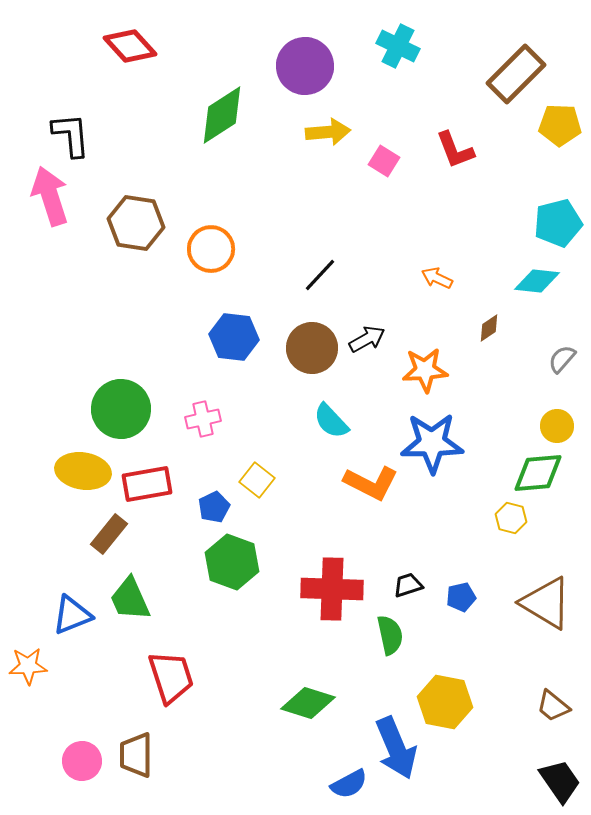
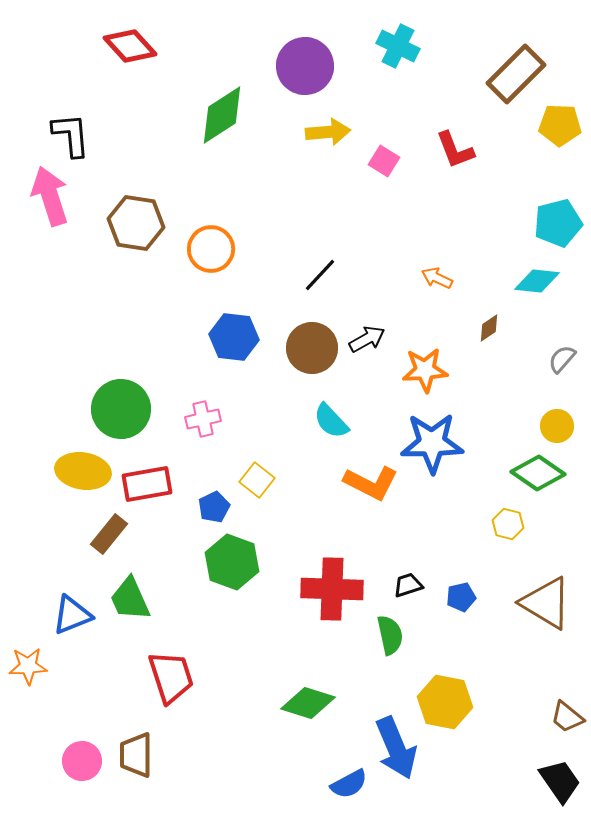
green diamond at (538, 473): rotated 40 degrees clockwise
yellow hexagon at (511, 518): moved 3 px left, 6 px down
brown trapezoid at (553, 706): moved 14 px right, 11 px down
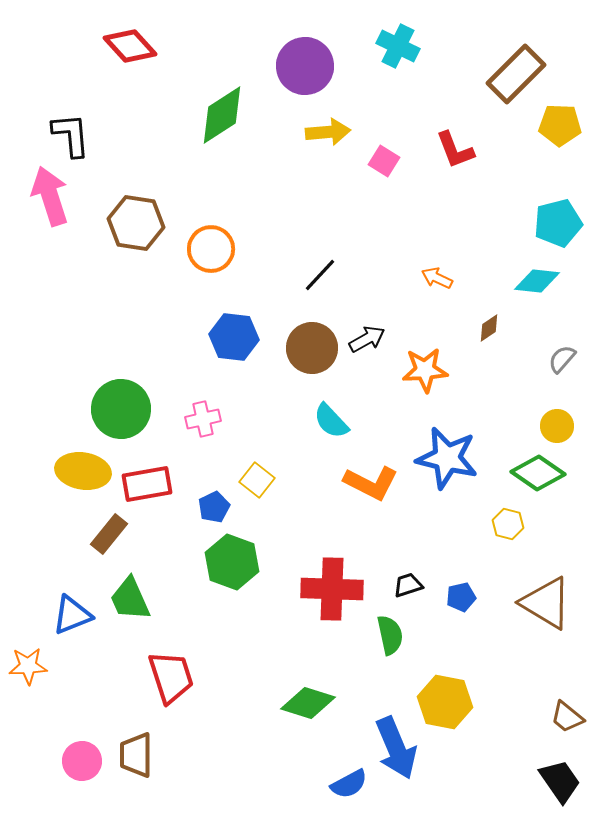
blue star at (432, 443): moved 15 px right, 15 px down; rotated 14 degrees clockwise
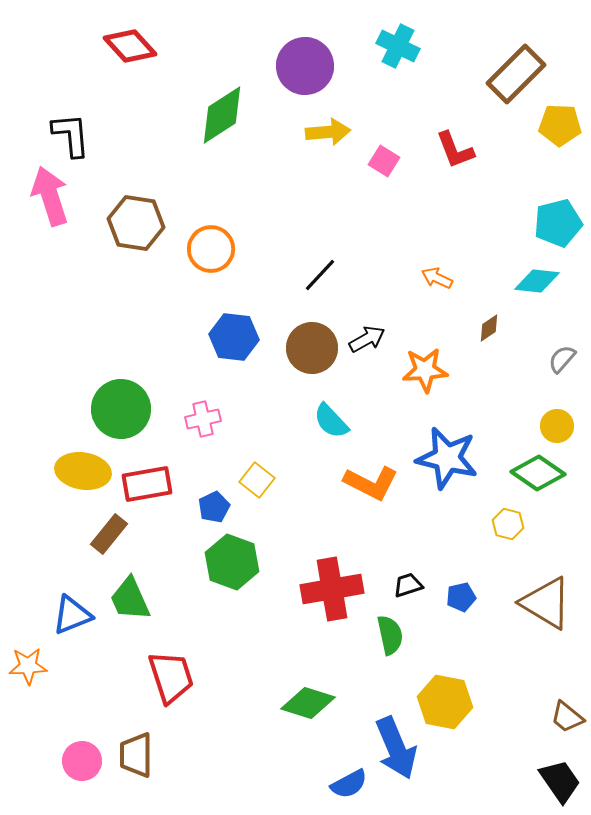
red cross at (332, 589): rotated 12 degrees counterclockwise
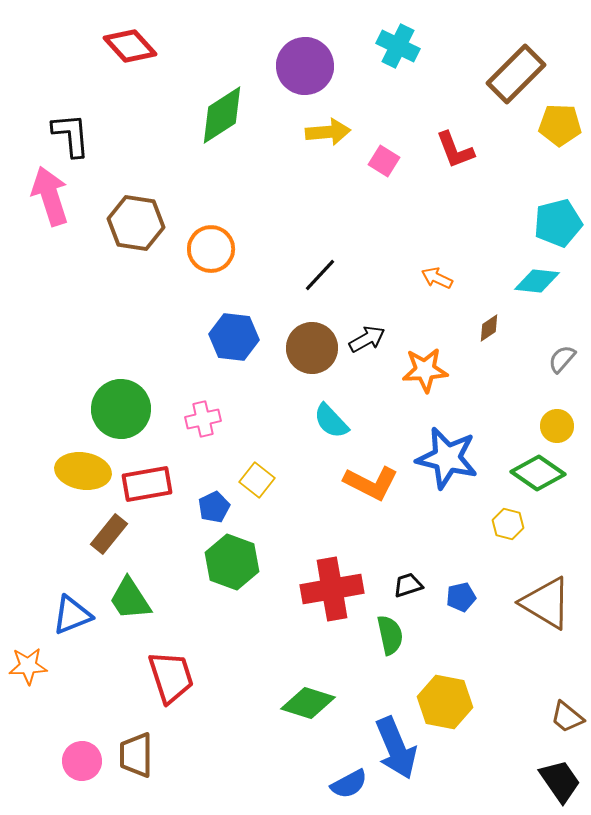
green trapezoid at (130, 599): rotated 9 degrees counterclockwise
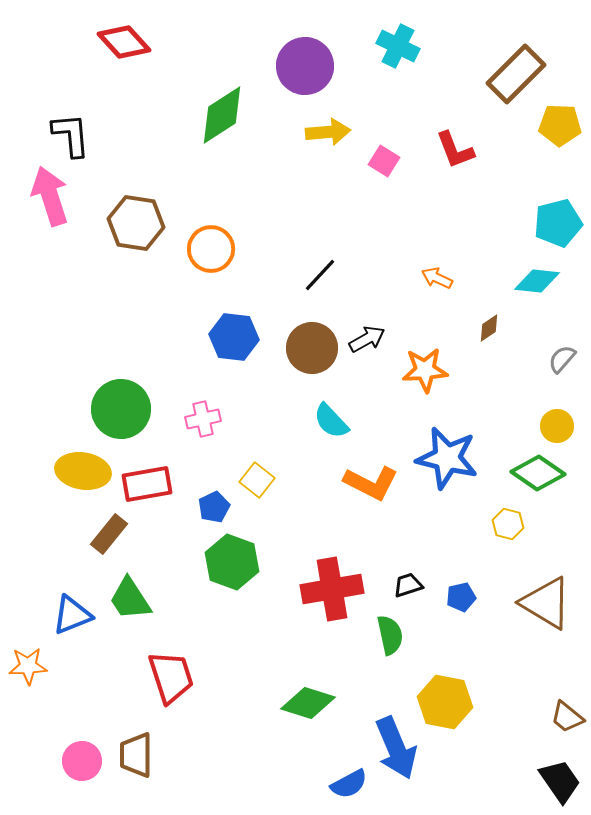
red diamond at (130, 46): moved 6 px left, 4 px up
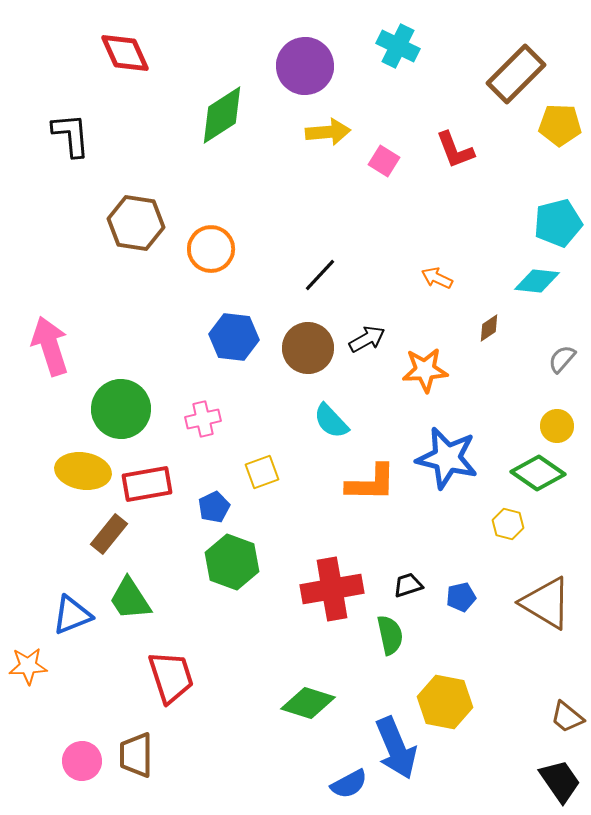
red diamond at (124, 42): moved 1 px right, 11 px down; rotated 18 degrees clockwise
pink arrow at (50, 196): moved 150 px down
brown circle at (312, 348): moved 4 px left
yellow square at (257, 480): moved 5 px right, 8 px up; rotated 32 degrees clockwise
orange L-shape at (371, 483): rotated 26 degrees counterclockwise
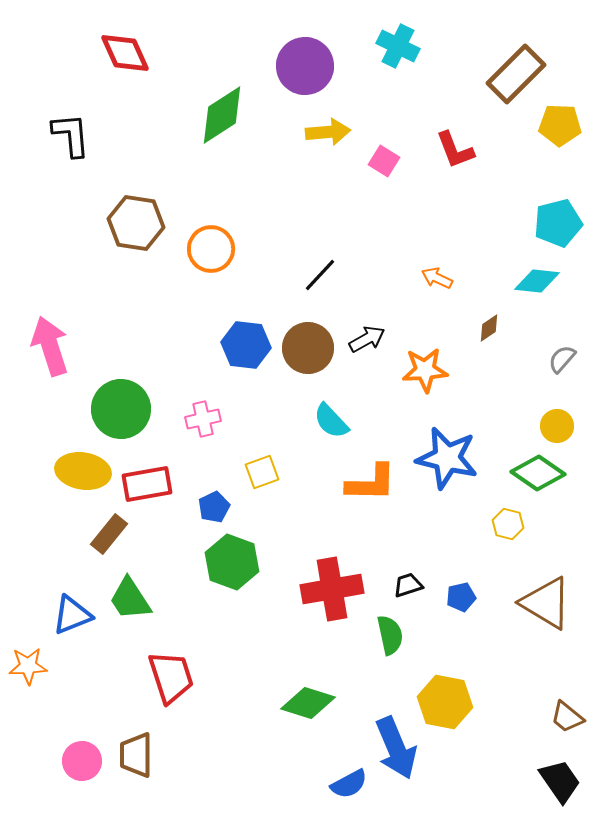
blue hexagon at (234, 337): moved 12 px right, 8 px down
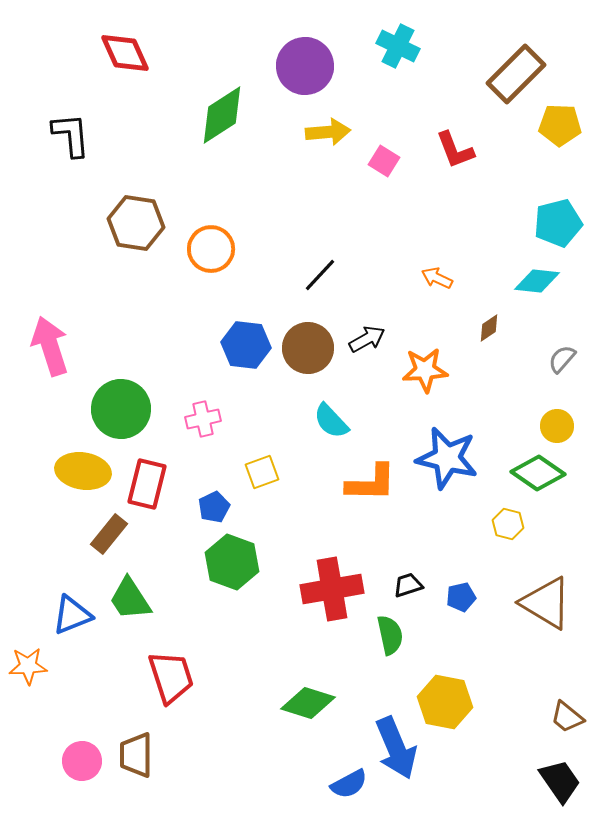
red rectangle at (147, 484): rotated 66 degrees counterclockwise
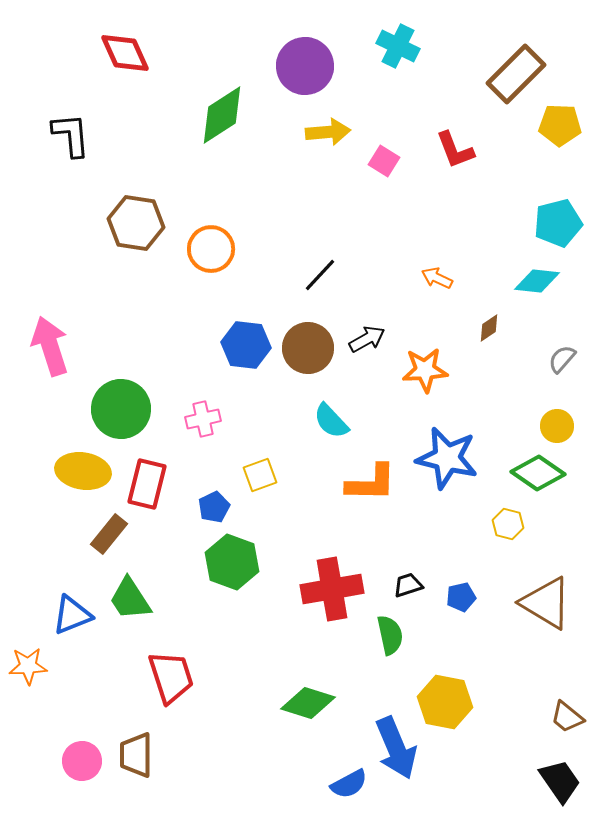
yellow square at (262, 472): moved 2 px left, 3 px down
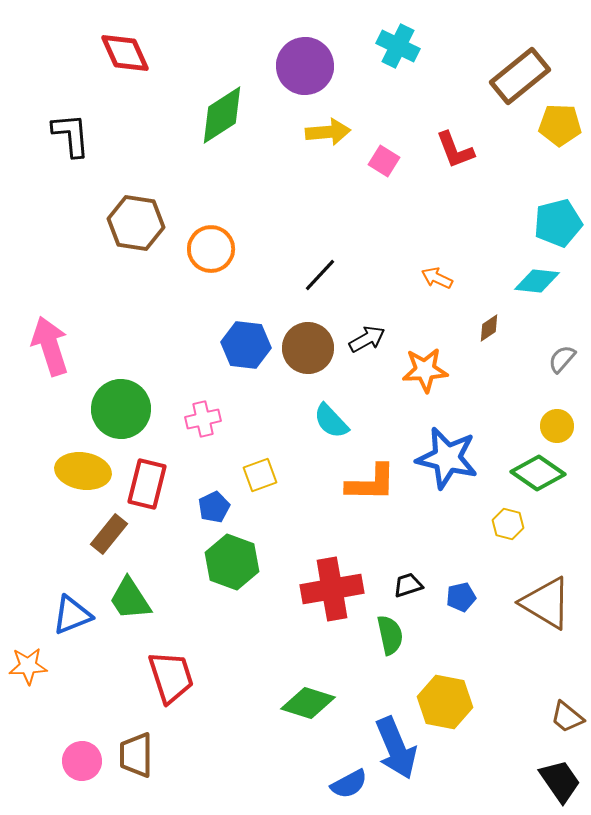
brown rectangle at (516, 74): moved 4 px right, 2 px down; rotated 6 degrees clockwise
